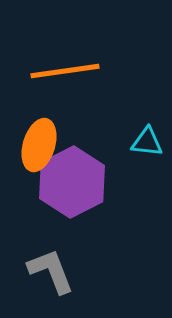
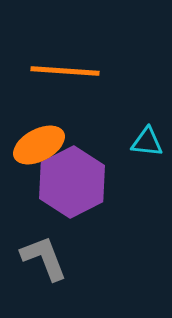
orange line: rotated 12 degrees clockwise
orange ellipse: rotated 45 degrees clockwise
gray L-shape: moved 7 px left, 13 px up
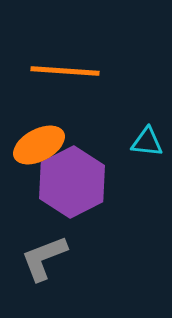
gray L-shape: rotated 90 degrees counterclockwise
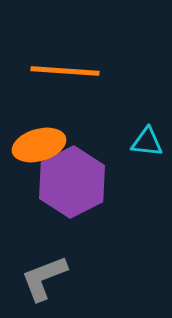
orange ellipse: rotated 12 degrees clockwise
gray L-shape: moved 20 px down
